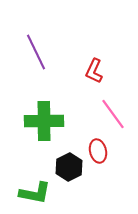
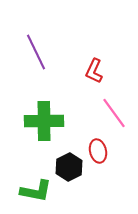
pink line: moved 1 px right, 1 px up
green L-shape: moved 1 px right, 2 px up
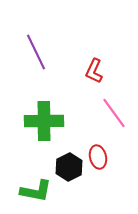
red ellipse: moved 6 px down
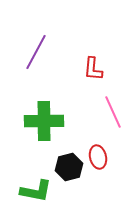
purple line: rotated 54 degrees clockwise
red L-shape: moved 1 px left, 2 px up; rotated 20 degrees counterclockwise
pink line: moved 1 px left, 1 px up; rotated 12 degrees clockwise
black hexagon: rotated 12 degrees clockwise
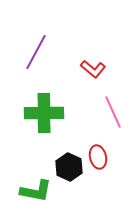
red L-shape: rotated 55 degrees counterclockwise
green cross: moved 8 px up
black hexagon: rotated 20 degrees counterclockwise
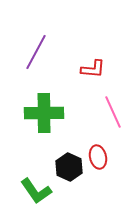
red L-shape: rotated 35 degrees counterclockwise
green L-shape: rotated 44 degrees clockwise
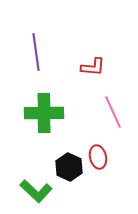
purple line: rotated 36 degrees counterclockwise
red L-shape: moved 2 px up
green L-shape: rotated 12 degrees counterclockwise
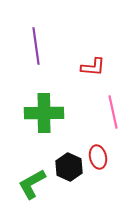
purple line: moved 6 px up
pink line: rotated 12 degrees clockwise
green L-shape: moved 4 px left, 7 px up; rotated 108 degrees clockwise
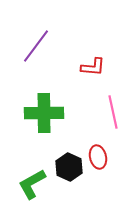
purple line: rotated 45 degrees clockwise
